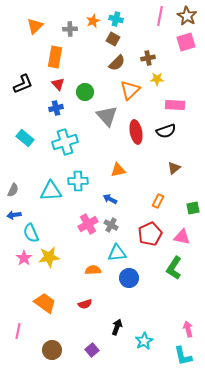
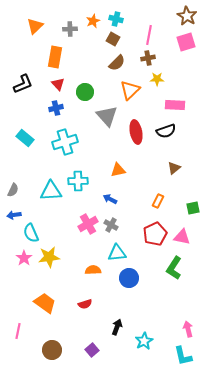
pink line at (160, 16): moved 11 px left, 19 px down
red pentagon at (150, 234): moved 5 px right
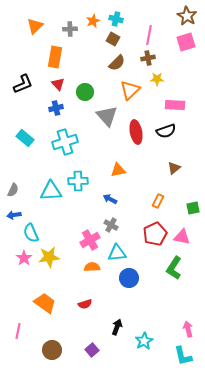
pink cross at (88, 224): moved 2 px right, 16 px down
orange semicircle at (93, 270): moved 1 px left, 3 px up
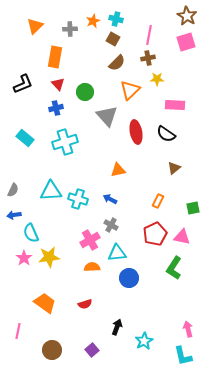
black semicircle at (166, 131): moved 3 px down; rotated 54 degrees clockwise
cyan cross at (78, 181): moved 18 px down; rotated 18 degrees clockwise
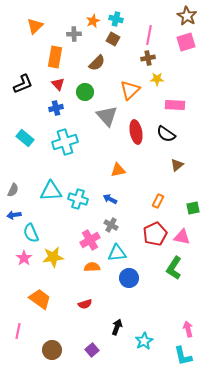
gray cross at (70, 29): moved 4 px right, 5 px down
brown semicircle at (117, 63): moved 20 px left
brown triangle at (174, 168): moved 3 px right, 3 px up
yellow star at (49, 257): moved 4 px right
orange trapezoid at (45, 303): moved 5 px left, 4 px up
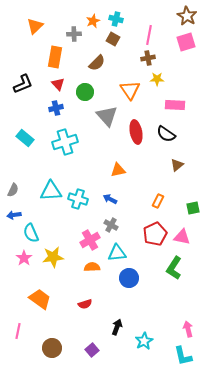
orange triangle at (130, 90): rotated 20 degrees counterclockwise
brown circle at (52, 350): moved 2 px up
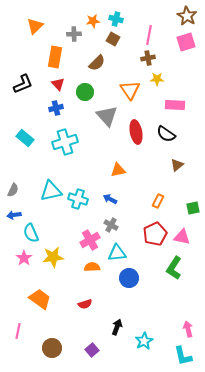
orange star at (93, 21): rotated 16 degrees clockwise
cyan triangle at (51, 191): rotated 10 degrees counterclockwise
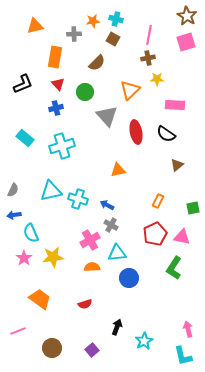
orange triangle at (35, 26): rotated 30 degrees clockwise
orange triangle at (130, 90): rotated 20 degrees clockwise
cyan cross at (65, 142): moved 3 px left, 4 px down
blue arrow at (110, 199): moved 3 px left, 6 px down
pink line at (18, 331): rotated 56 degrees clockwise
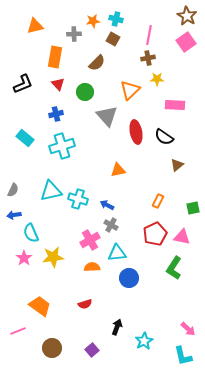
pink square at (186, 42): rotated 18 degrees counterclockwise
blue cross at (56, 108): moved 6 px down
black semicircle at (166, 134): moved 2 px left, 3 px down
orange trapezoid at (40, 299): moved 7 px down
pink arrow at (188, 329): rotated 147 degrees clockwise
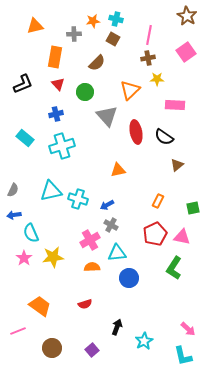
pink square at (186, 42): moved 10 px down
blue arrow at (107, 205): rotated 56 degrees counterclockwise
